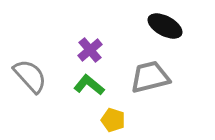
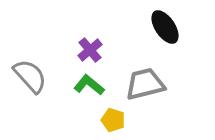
black ellipse: moved 1 px down; rotated 28 degrees clockwise
gray trapezoid: moved 5 px left, 7 px down
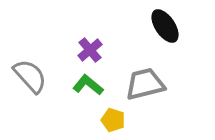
black ellipse: moved 1 px up
green L-shape: moved 1 px left
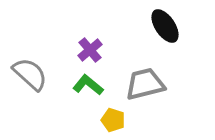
gray semicircle: moved 2 px up; rotated 6 degrees counterclockwise
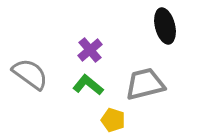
black ellipse: rotated 20 degrees clockwise
gray semicircle: rotated 6 degrees counterclockwise
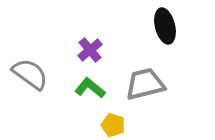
green L-shape: moved 2 px right, 3 px down
yellow pentagon: moved 5 px down
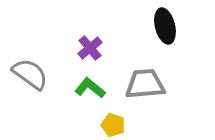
purple cross: moved 2 px up
gray trapezoid: rotated 9 degrees clockwise
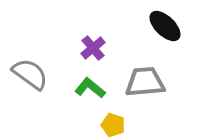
black ellipse: rotated 32 degrees counterclockwise
purple cross: moved 3 px right
gray trapezoid: moved 2 px up
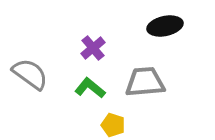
black ellipse: rotated 56 degrees counterclockwise
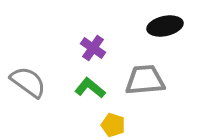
purple cross: rotated 15 degrees counterclockwise
gray semicircle: moved 2 px left, 8 px down
gray trapezoid: moved 2 px up
